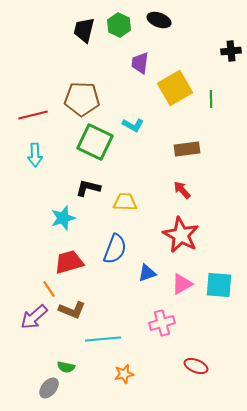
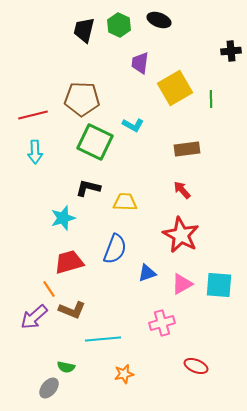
cyan arrow: moved 3 px up
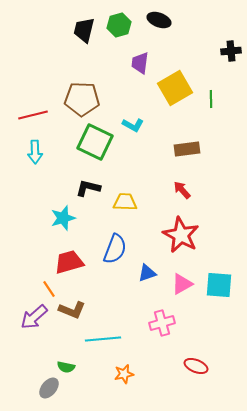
green hexagon: rotated 20 degrees clockwise
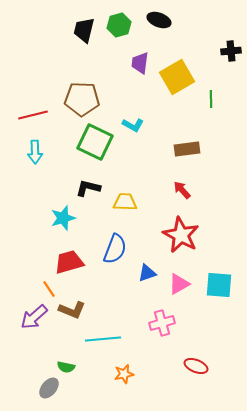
yellow square: moved 2 px right, 11 px up
pink triangle: moved 3 px left
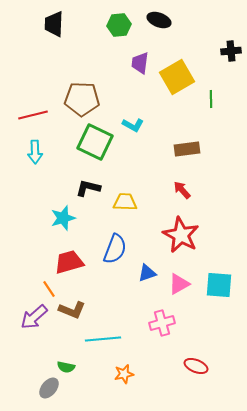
green hexagon: rotated 10 degrees clockwise
black trapezoid: moved 30 px left, 6 px up; rotated 12 degrees counterclockwise
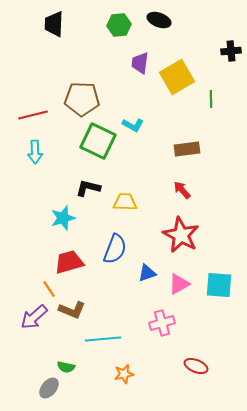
green square: moved 3 px right, 1 px up
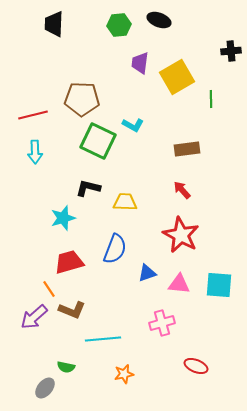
pink triangle: rotated 35 degrees clockwise
gray ellipse: moved 4 px left
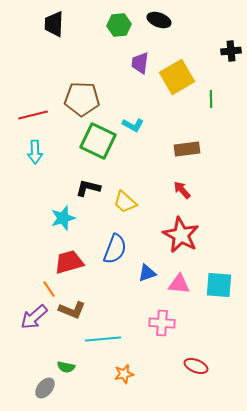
yellow trapezoid: rotated 140 degrees counterclockwise
pink cross: rotated 20 degrees clockwise
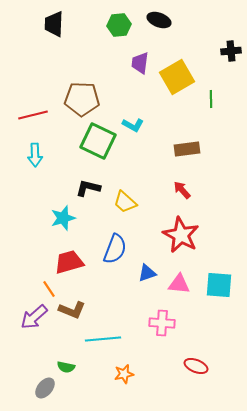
cyan arrow: moved 3 px down
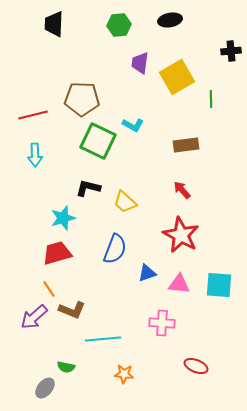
black ellipse: moved 11 px right; rotated 30 degrees counterclockwise
brown rectangle: moved 1 px left, 4 px up
red trapezoid: moved 12 px left, 9 px up
orange star: rotated 18 degrees clockwise
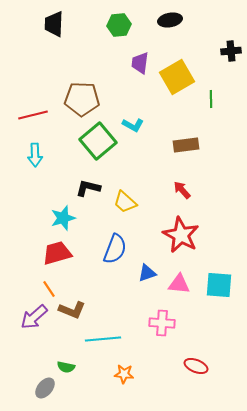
green square: rotated 24 degrees clockwise
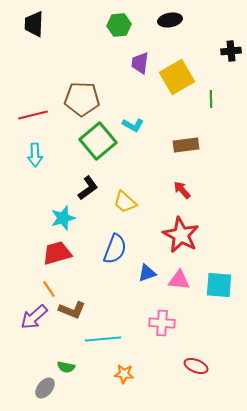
black trapezoid: moved 20 px left
black L-shape: rotated 130 degrees clockwise
pink triangle: moved 4 px up
